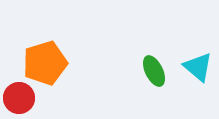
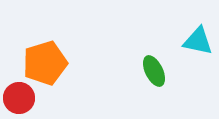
cyan triangle: moved 26 px up; rotated 28 degrees counterclockwise
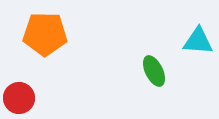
cyan triangle: rotated 8 degrees counterclockwise
orange pentagon: moved 29 px up; rotated 18 degrees clockwise
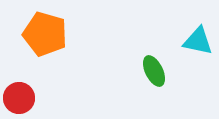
orange pentagon: rotated 15 degrees clockwise
cyan triangle: rotated 8 degrees clockwise
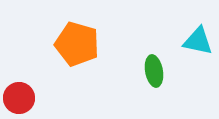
orange pentagon: moved 32 px right, 10 px down
green ellipse: rotated 16 degrees clockwise
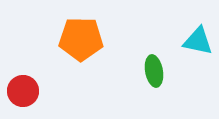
orange pentagon: moved 4 px right, 5 px up; rotated 15 degrees counterclockwise
red circle: moved 4 px right, 7 px up
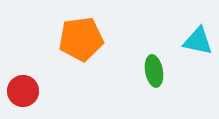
orange pentagon: rotated 9 degrees counterclockwise
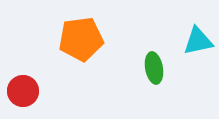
cyan triangle: rotated 24 degrees counterclockwise
green ellipse: moved 3 px up
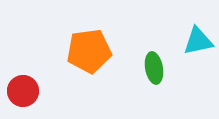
orange pentagon: moved 8 px right, 12 px down
